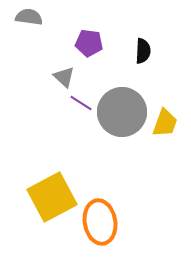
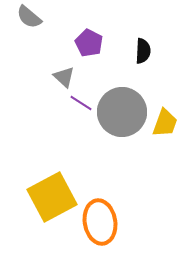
gray semicircle: rotated 148 degrees counterclockwise
purple pentagon: rotated 20 degrees clockwise
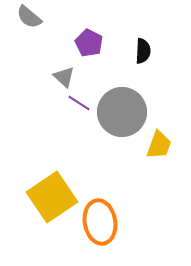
purple line: moved 2 px left
yellow trapezoid: moved 6 px left, 22 px down
yellow square: rotated 6 degrees counterclockwise
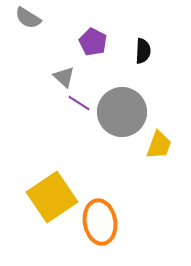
gray semicircle: moved 1 px left, 1 px down; rotated 8 degrees counterclockwise
purple pentagon: moved 4 px right, 1 px up
